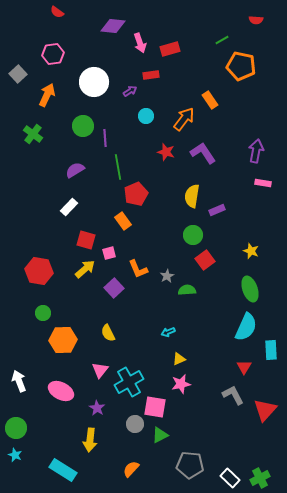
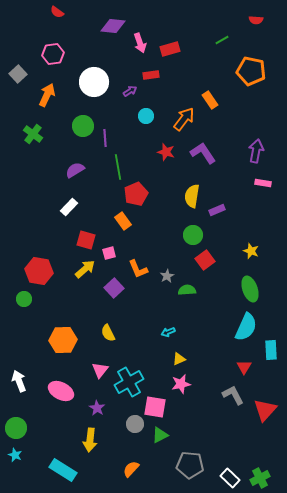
orange pentagon at (241, 66): moved 10 px right, 5 px down
green circle at (43, 313): moved 19 px left, 14 px up
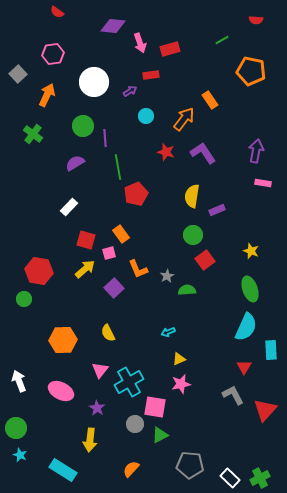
purple semicircle at (75, 170): moved 7 px up
orange rectangle at (123, 221): moved 2 px left, 13 px down
cyan star at (15, 455): moved 5 px right
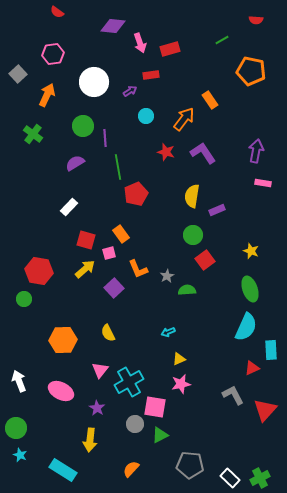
red triangle at (244, 367): moved 8 px right, 1 px down; rotated 35 degrees clockwise
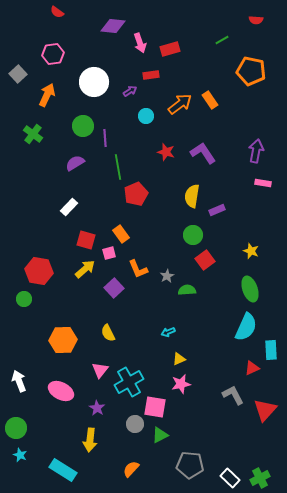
orange arrow at (184, 119): moved 4 px left, 15 px up; rotated 15 degrees clockwise
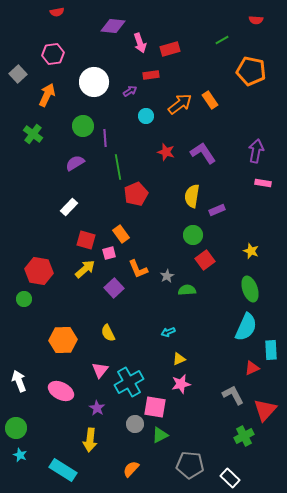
red semicircle at (57, 12): rotated 48 degrees counterclockwise
green cross at (260, 478): moved 16 px left, 42 px up
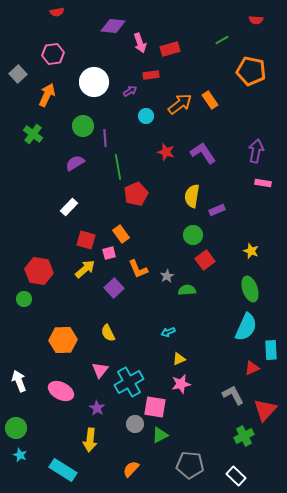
white rectangle at (230, 478): moved 6 px right, 2 px up
